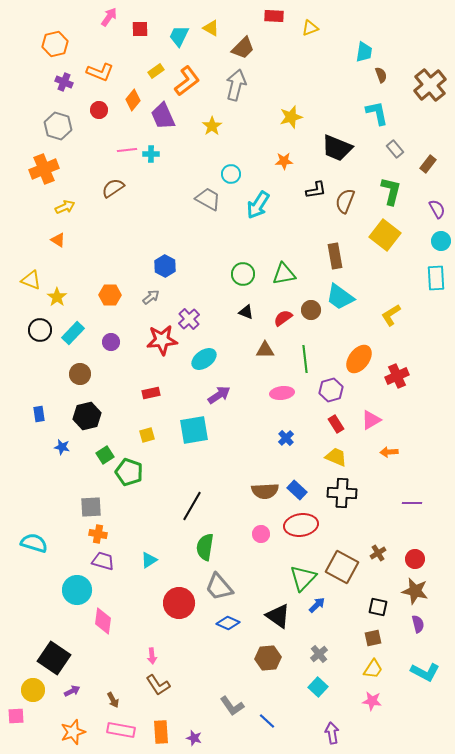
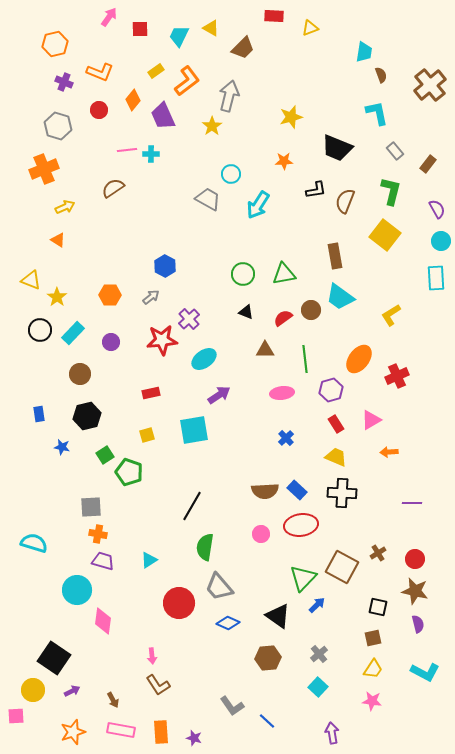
gray arrow at (236, 85): moved 7 px left, 11 px down
gray rectangle at (395, 149): moved 2 px down
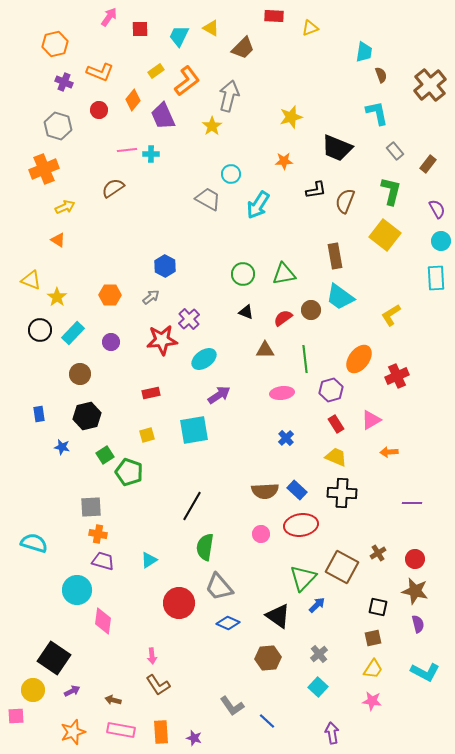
brown arrow at (113, 700): rotated 133 degrees clockwise
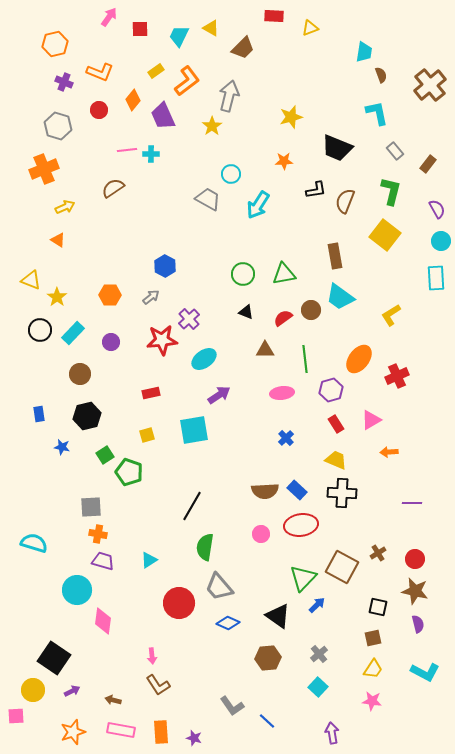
yellow trapezoid at (336, 457): moved 3 px down
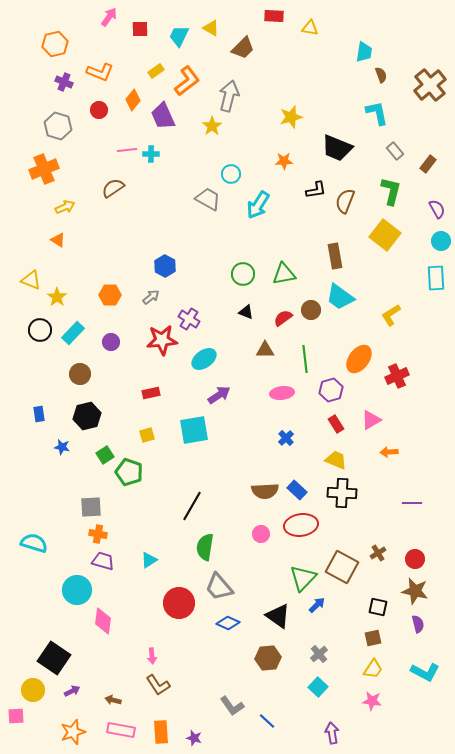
yellow triangle at (310, 28): rotated 30 degrees clockwise
purple cross at (189, 319): rotated 15 degrees counterclockwise
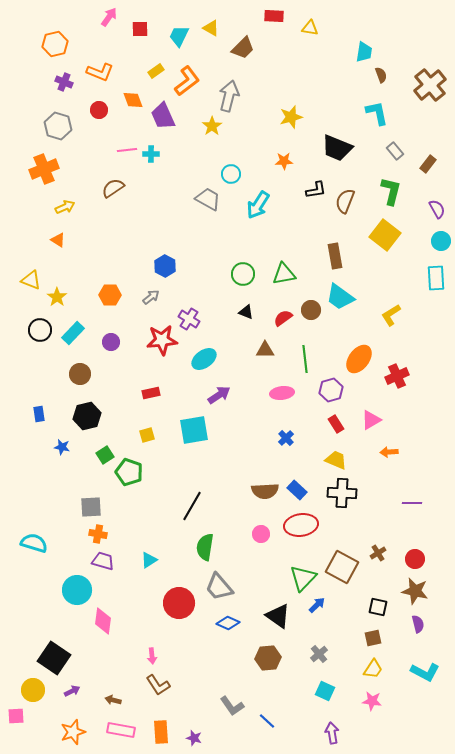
orange diamond at (133, 100): rotated 60 degrees counterclockwise
cyan square at (318, 687): moved 7 px right, 4 px down; rotated 18 degrees counterclockwise
